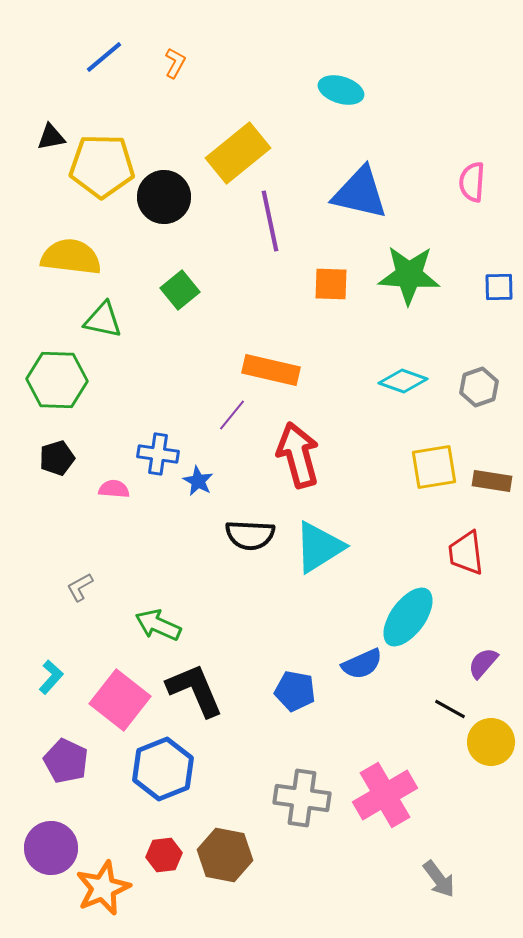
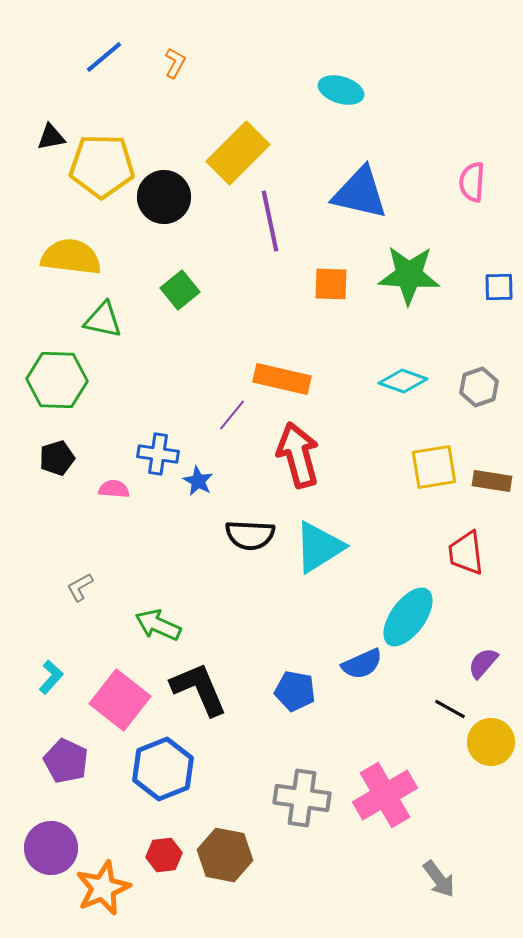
yellow rectangle at (238, 153): rotated 6 degrees counterclockwise
orange rectangle at (271, 370): moved 11 px right, 9 px down
black L-shape at (195, 690): moved 4 px right, 1 px up
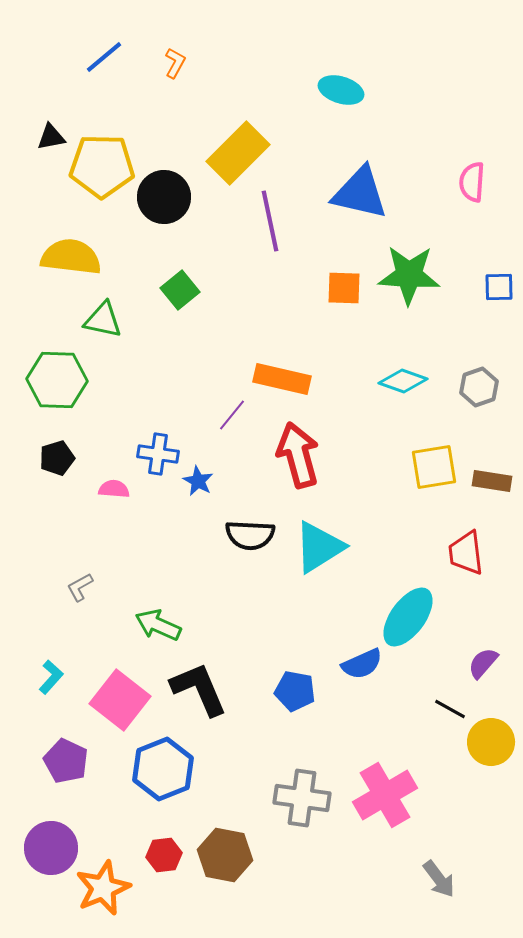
orange square at (331, 284): moved 13 px right, 4 px down
